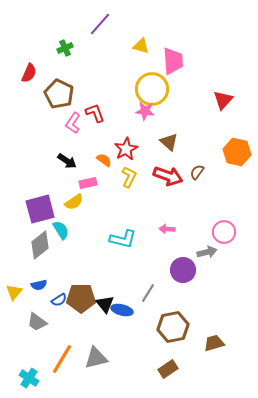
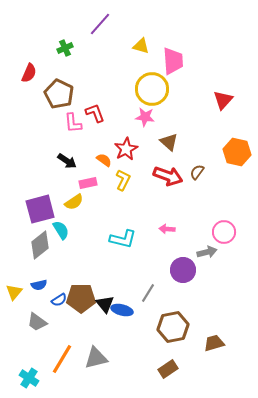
pink star at (145, 111): moved 6 px down
pink L-shape at (73, 123): rotated 40 degrees counterclockwise
yellow L-shape at (129, 177): moved 6 px left, 3 px down
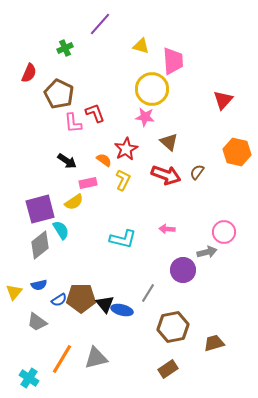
red arrow at (168, 176): moved 2 px left, 1 px up
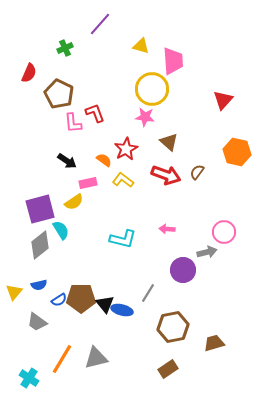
yellow L-shape at (123, 180): rotated 80 degrees counterclockwise
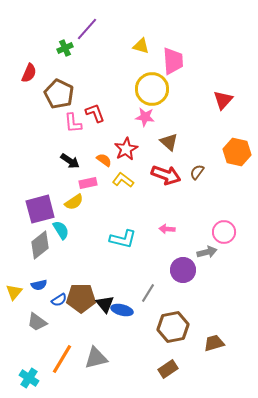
purple line at (100, 24): moved 13 px left, 5 px down
black arrow at (67, 161): moved 3 px right
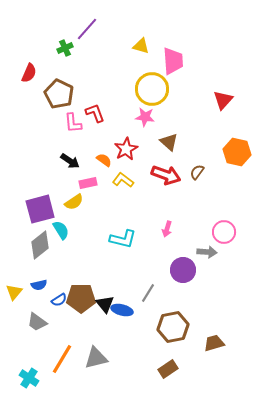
pink arrow at (167, 229): rotated 77 degrees counterclockwise
gray arrow at (207, 252): rotated 18 degrees clockwise
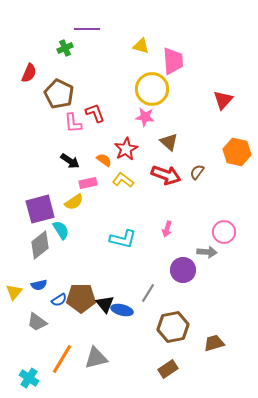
purple line at (87, 29): rotated 50 degrees clockwise
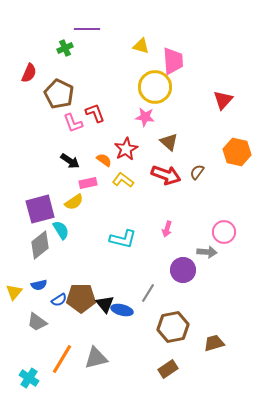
yellow circle at (152, 89): moved 3 px right, 2 px up
pink L-shape at (73, 123): rotated 15 degrees counterclockwise
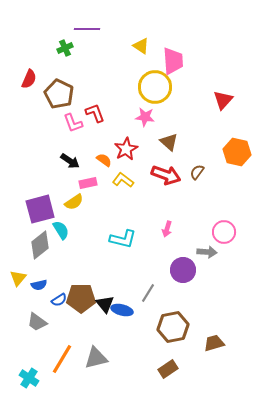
yellow triangle at (141, 46): rotated 18 degrees clockwise
red semicircle at (29, 73): moved 6 px down
yellow triangle at (14, 292): moved 4 px right, 14 px up
